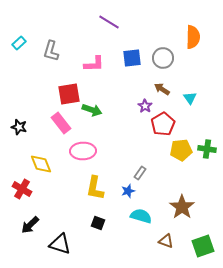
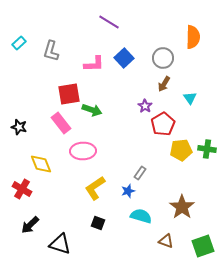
blue square: moved 8 px left; rotated 36 degrees counterclockwise
brown arrow: moved 2 px right, 5 px up; rotated 91 degrees counterclockwise
yellow L-shape: rotated 45 degrees clockwise
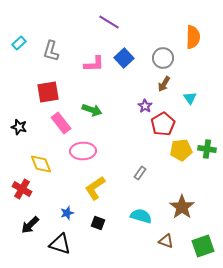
red square: moved 21 px left, 2 px up
blue star: moved 61 px left, 22 px down
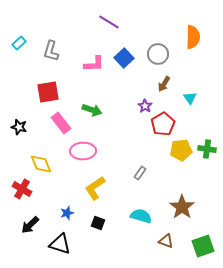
gray circle: moved 5 px left, 4 px up
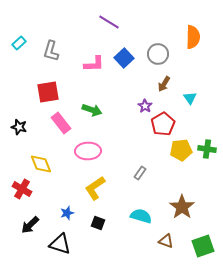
pink ellipse: moved 5 px right
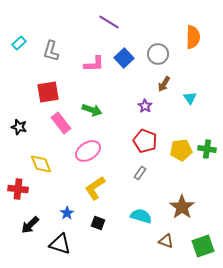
red pentagon: moved 18 px left, 17 px down; rotated 20 degrees counterclockwise
pink ellipse: rotated 30 degrees counterclockwise
red cross: moved 4 px left; rotated 24 degrees counterclockwise
blue star: rotated 16 degrees counterclockwise
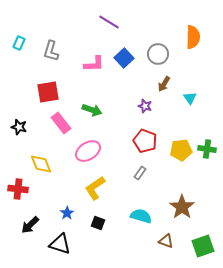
cyan rectangle: rotated 24 degrees counterclockwise
purple star: rotated 16 degrees counterclockwise
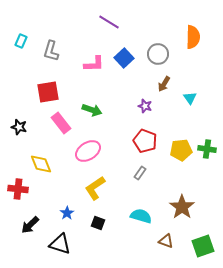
cyan rectangle: moved 2 px right, 2 px up
